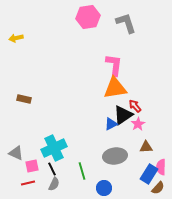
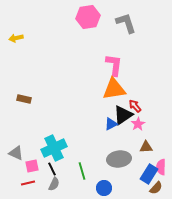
orange triangle: moved 1 px left, 1 px down
gray ellipse: moved 4 px right, 3 px down
brown semicircle: moved 2 px left
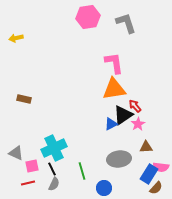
pink L-shape: moved 2 px up; rotated 15 degrees counterclockwise
pink semicircle: rotated 84 degrees counterclockwise
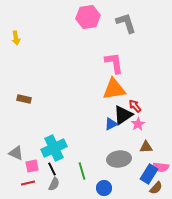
yellow arrow: rotated 88 degrees counterclockwise
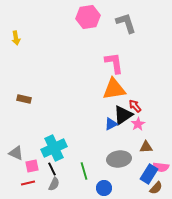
green line: moved 2 px right
